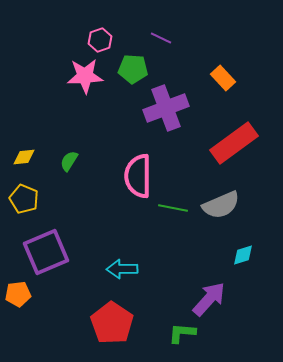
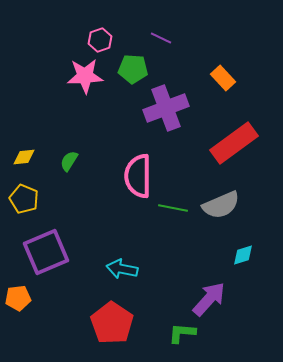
cyan arrow: rotated 12 degrees clockwise
orange pentagon: moved 4 px down
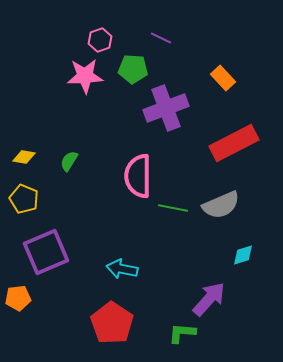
red rectangle: rotated 9 degrees clockwise
yellow diamond: rotated 15 degrees clockwise
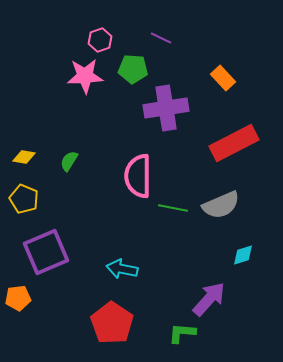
purple cross: rotated 12 degrees clockwise
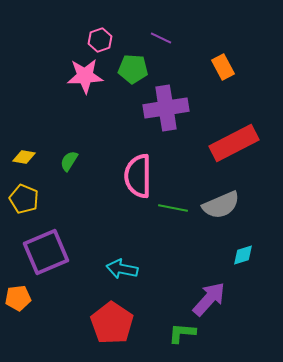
orange rectangle: moved 11 px up; rotated 15 degrees clockwise
